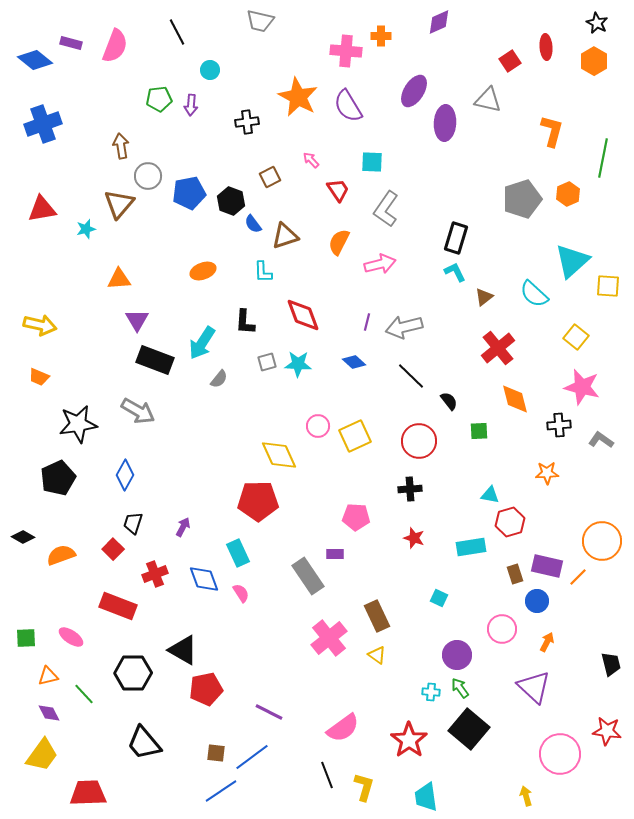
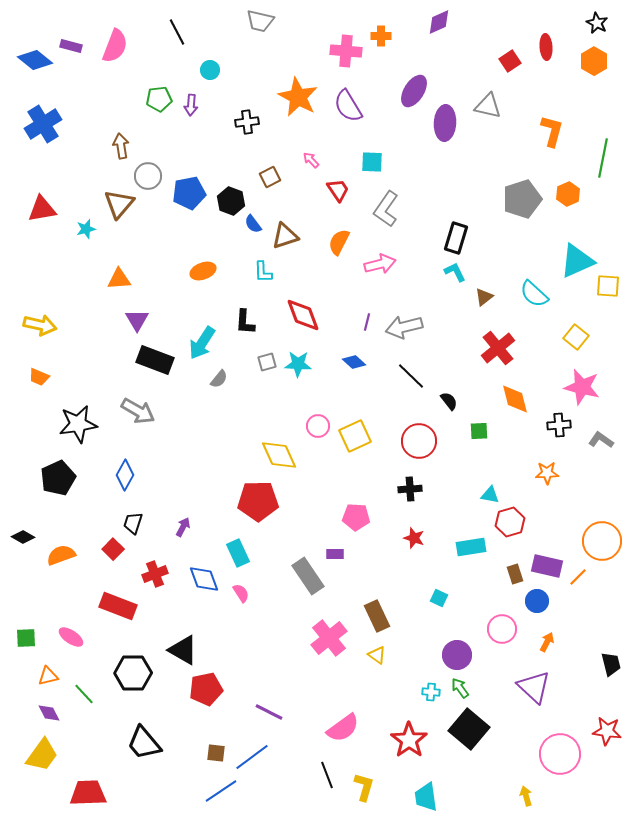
purple rectangle at (71, 43): moved 3 px down
gray triangle at (488, 100): moved 6 px down
blue cross at (43, 124): rotated 12 degrees counterclockwise
cyan triangle at (572, 261): moved 5 px right; rotated 18 degrees clockwise
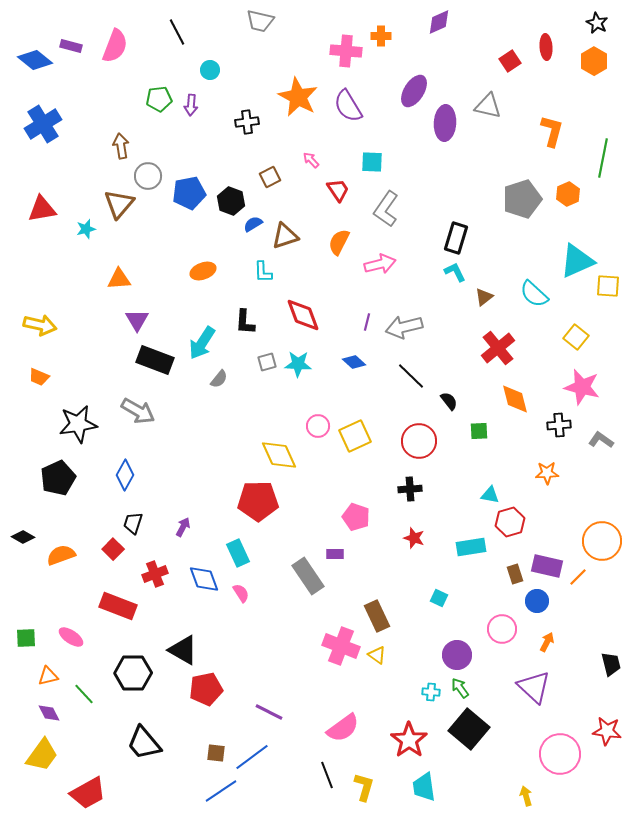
blue semicircle at (253, 224): rotated 96 degrees clockwise
pink pentagon at (356, 517): rotated 16 degrees clockwise
pink cross at (329, 638): moved 12 px right, 8 px down; rotated 30 degrees counterclockwise
red trapezoid at (88, 793): rotated 153 degrees clockwise
cyan trapezoid at (426, 797): moved 2 px left, 10 px up
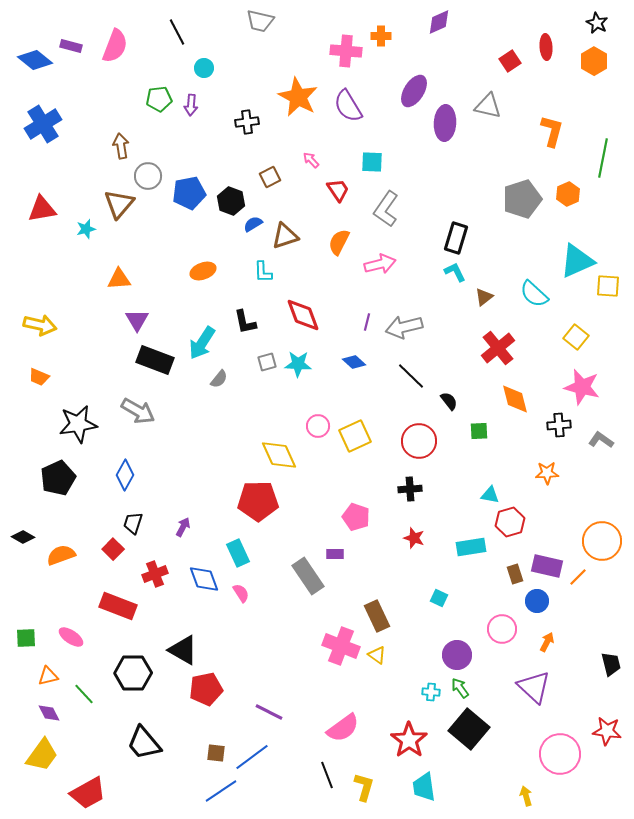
cyan circle at (210, 70): moved 6 px left, 2 px up
black L-shape at (245, 322): rotated 16 degrees counterclockwise
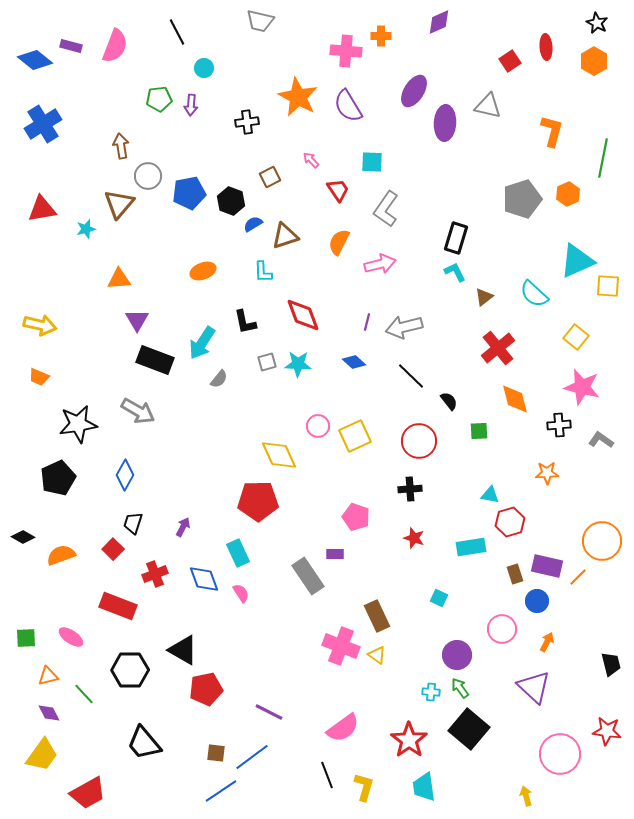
black hexagon at (133, 673): moved 3 px left, 3 px up
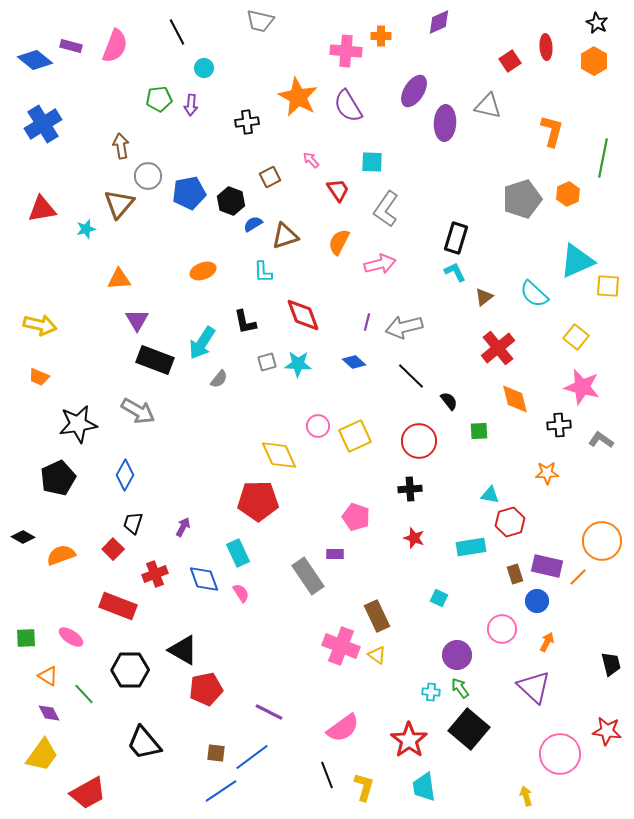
orange triangle at (48, 676): rotated 45 degrees clockwise
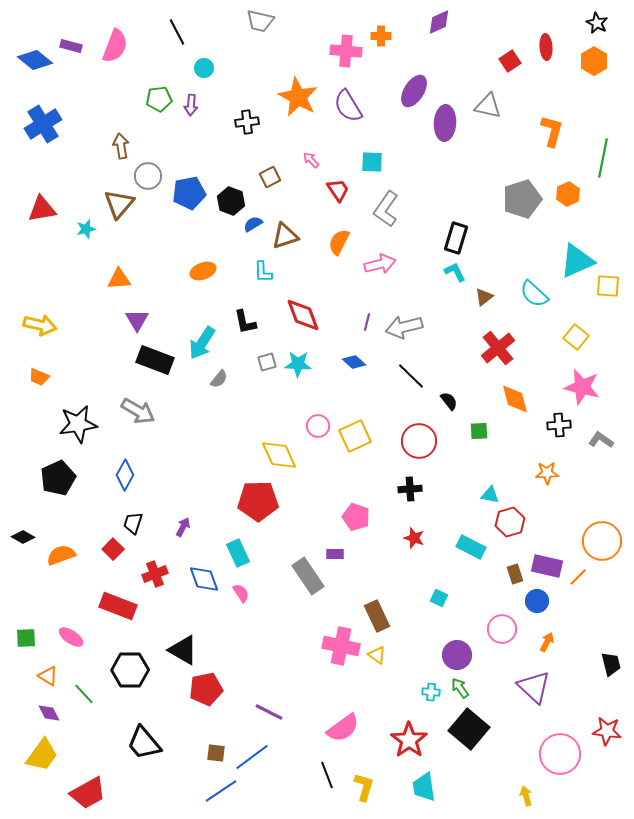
cyan rectangle at (471, 547): rotated 36 degrees clockwise
pink cross at (341, 646): rotated 9 degrees counterclockwise
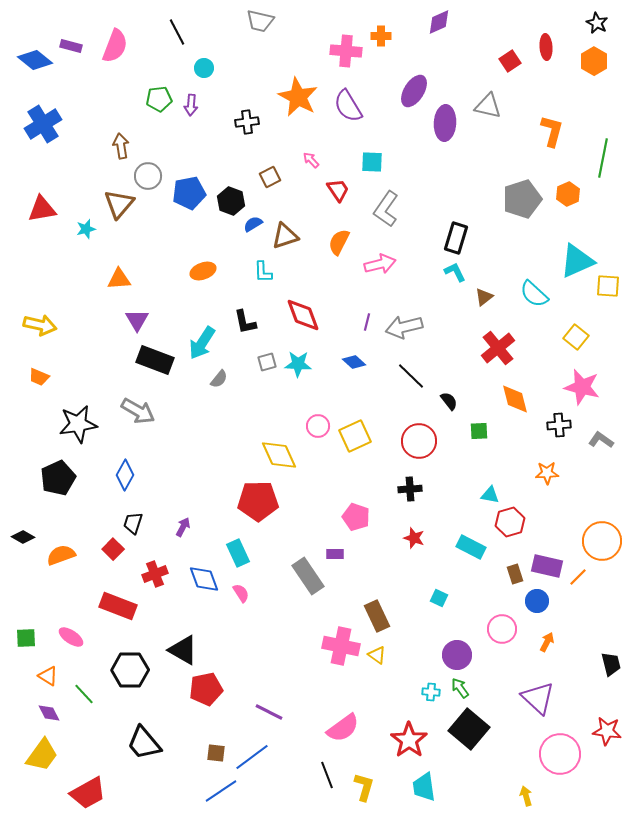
purple triangle at (534, 687): moved 4 px right, 11 px down
